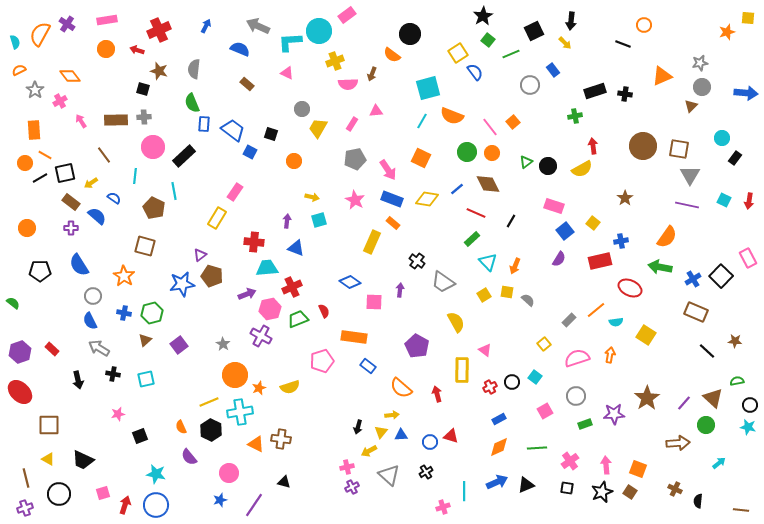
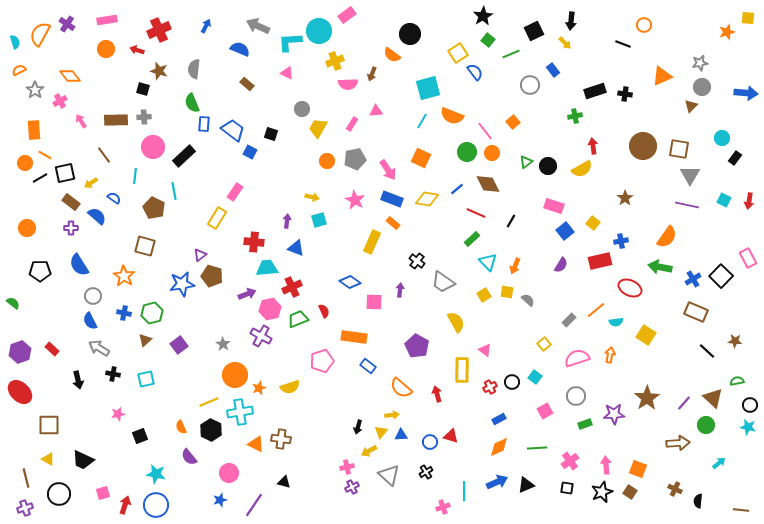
pink line at (490, 127): moved 5 px left, 4 px down
orange circle at (294, 161): moved 33 px right
purple semicircle at (559, 259): moved 2 px right, 6 px down
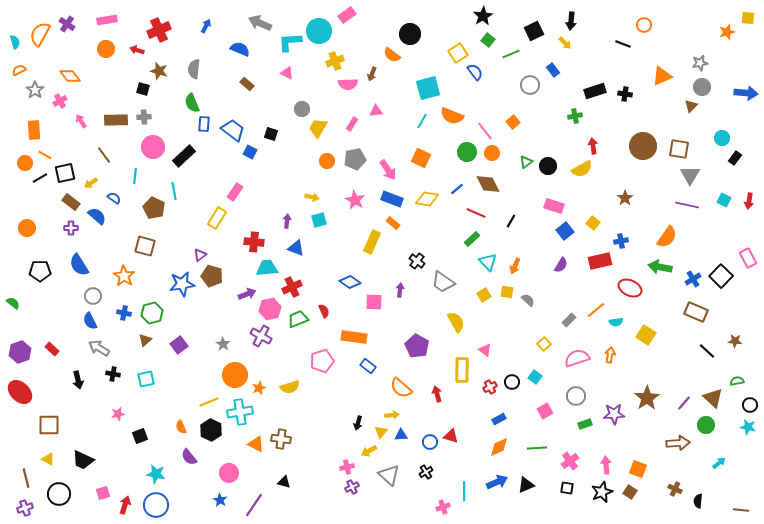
gray arrow at (258, 26): moved 2 px right, 3 px up
black arrow at (358, 427): moved 4 px up
blue star at (220, 500): rotated 24 degrees counterclockwise
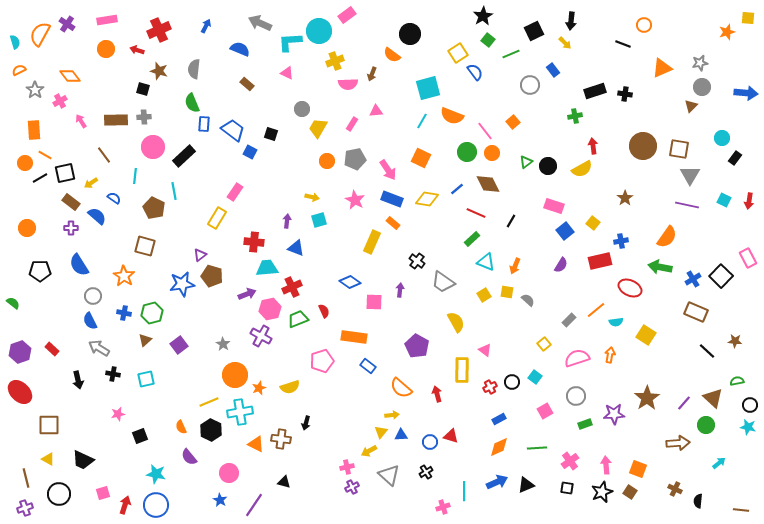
orange triangle at (662, 76): moved 8 px up
cyan triangle at (488, 262): moved 2 px left; rotated 24 degrees counterclockwise
black arrow at (358, 423): moved 52 px left
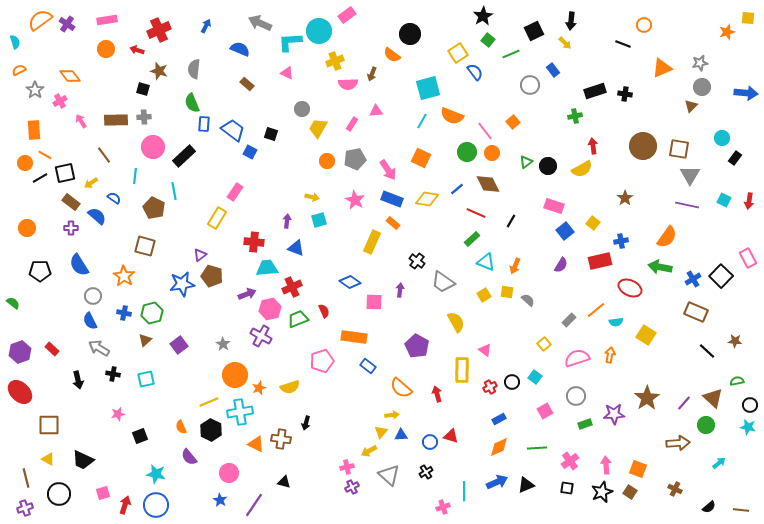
orange semicircle at (40, 34): moved 14 px up; rotated 25 degrees clockwise
black semicircle at (698, 501): moved 11 px right, 6 px down; rotated 136 degrees counterclockwise
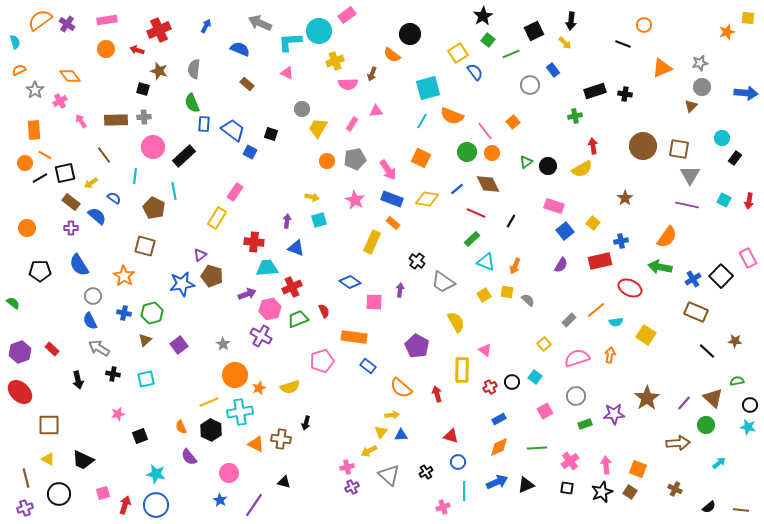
blue circle at (430, 442): moved 28 px right, 20 px down
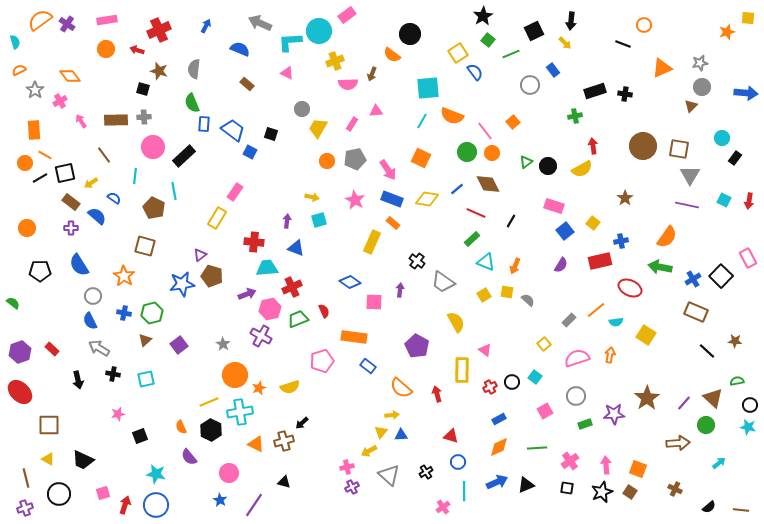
cyan square at (428, 88): rotated 10 degrees clockwise
black arrow at (306, 423): moved 4 px left; rotated 32 degrees clockwise
brown cross at (281, 439): moved 3 px right, 2 px down; rotated 24 degrees counterclockwise
pink cross at (443, 507): rotated 16 degrees counterclockwise
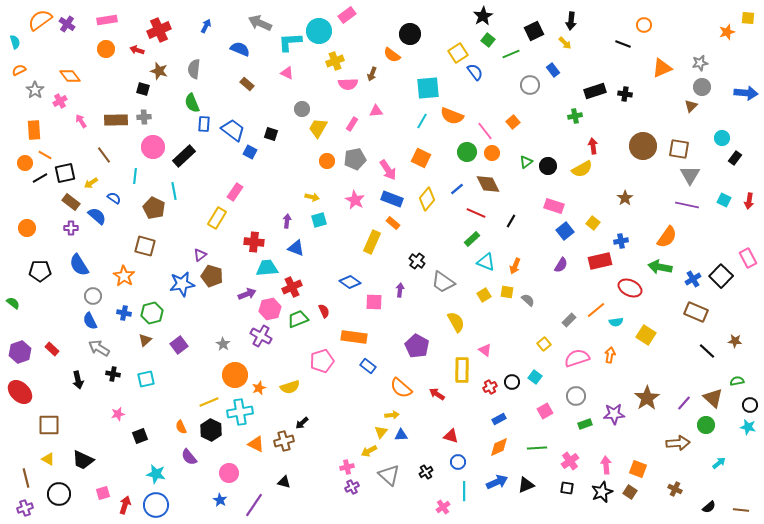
yellow diamond at (427, 199): rotated 60 degrees counterclockwise
red arrow at (437, 394): rotated 42 degrees counterclockwise
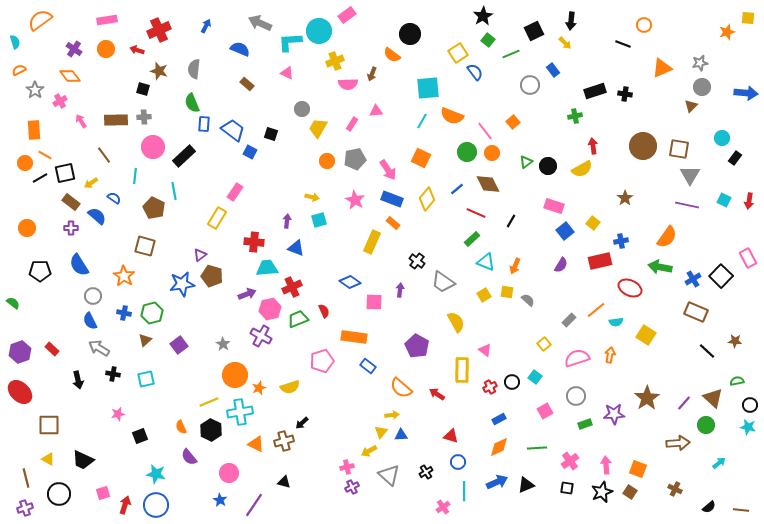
purple cross at (67, 24): moved 7 px right, 25 px down
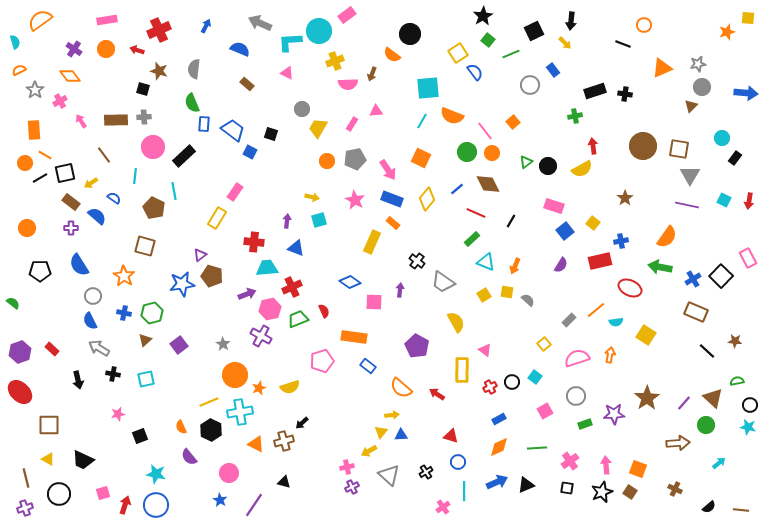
gray star at (700, 63): moved 2 px left, 1 px down
